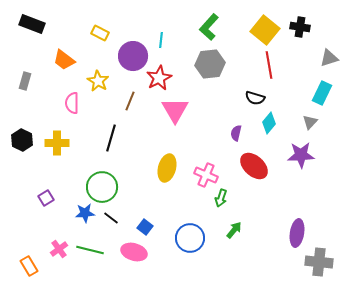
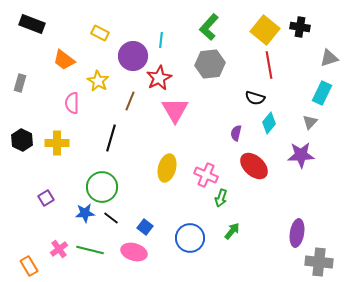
gray rectangle at (25, 81): moved 5 px left, 2 px down
green arrow at (234, 230): moved 2 px left, 1 px down
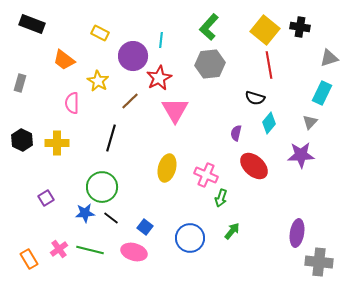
brown line at (130, 101): rotated 24 degrees clockwise
orange rectangle at (29, 266): moved 7 px up
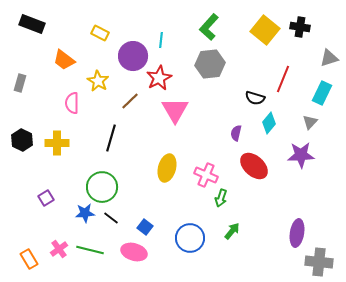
red line at (269, 65): moved 14 px right, 14 px down; rotated 32 degrees clockwise
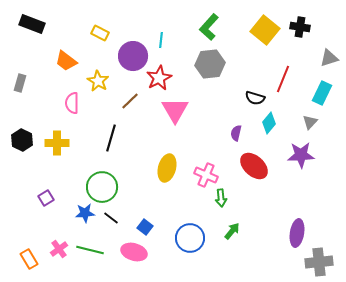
orange trapezoid at (64, 60): moved 2 px right, 1 px down
green arrow at (221, 198): rotated 24 degrees counterclockwise
gray cross at (319, 262): rotated 12 degrees counterclockwise
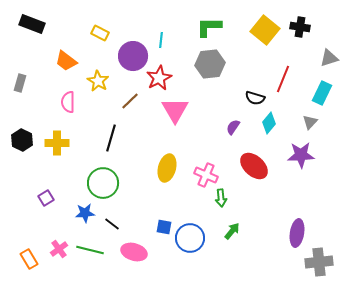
green L-shape at (209, 27): rotated 48 degrees clockwise
pink semicircle at (72, 103): moved 4 px left, 1 px up
purple semicircle at (236, 133): moved 3 px left, 6 px up; rotated 21 degrees clockwise
green circle at (102, 187): moved 1 px right, 4 px up
black line at (111, 218): moved 1 px right, 6 px down
blue square at (145, 227): moved 19 px right; rotated 28 degrees counterclockwise
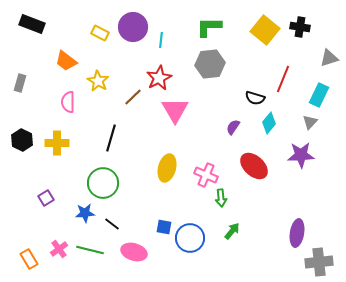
purple circle at (133, 56): moved 29 px up
cyan rectangle at (322, 93): moved 3 px left, 2 px down
brown line at (130, 101): moved 3 px right, 4 px up
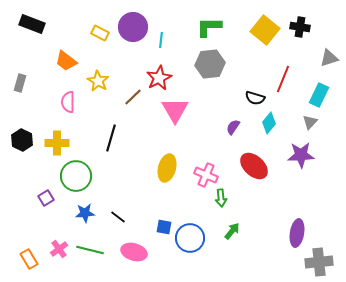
green circle at (103, 183): moved 27 px left, 7 px up
black line at (112, 224): moved 6 px right, 7 px up
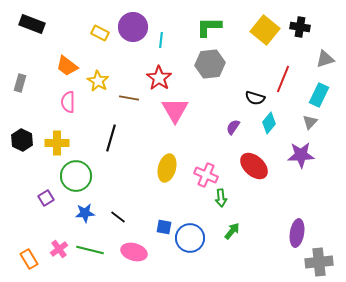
gray triangle at (329, 58): moved 4 px left, 1 px down
orange trapezoid at (66, 61): moved 1 px right, 5 px down
red star at (159, 78): rotated 10 degrees counterclockwise
brown line at (133, 97): moved 4 px left, 1 px down; rotated 54 degrees clockwise
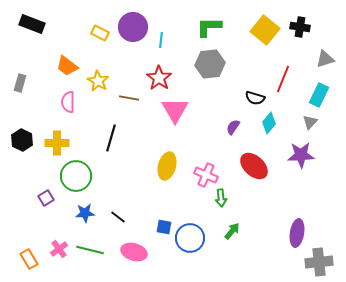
yellow ellipse at (167, 168): moved 2 px up
